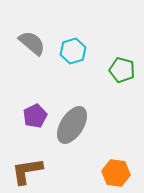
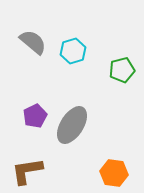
gray semicircle: moved 1 px right, 1 px up
green pentagon: rotated 30 degrees counterclockwise
orange hexagon: moved 2 px left
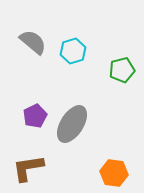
gray ellipse: moved 1 px up
brown L-shape: moved 1 px right, 3 px up
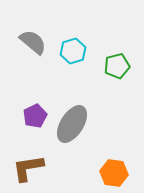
green pentagon: moved 5 px left, 4 px up
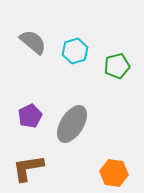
cyan hexagon: moved 2 px right
purple pentagon: moved 5 px left
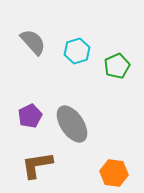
gray semicircle: rotated 8 degrees clockwise
cyan hexagon: moved 2 px right
green pentagon: rotated 10 degrees counterclockwise
gray ellipse: rotated 66 degrees counterclockwise
brown L-shape: moved 9 px right, 3 px up
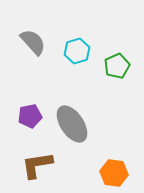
purple pentagon: rotated 15 degrees clockwise
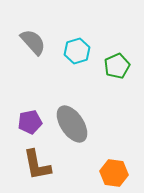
purple pentagon: moved 6 px down
brown L-shape: rotated 92 degrees counterclockwise
